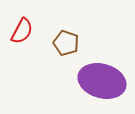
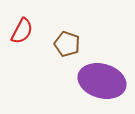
brown pentagon: moved 1 px right, 1 px down
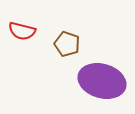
red semicircle: rotated 76 degrees clockwise
